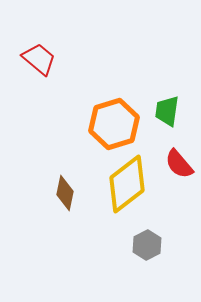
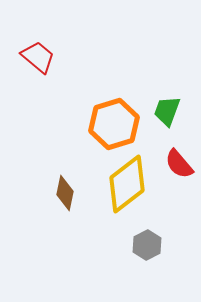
red trapezoid: moved 1 px left, 2 px up
green trapezoid: rotated 12 degrees clockwise
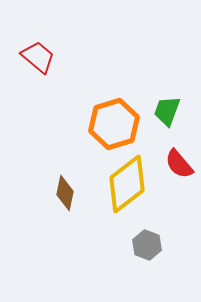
gray hexagon: rotated 12 degrees counterclockwise
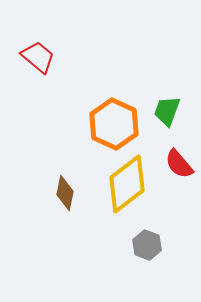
orange hexagon: rotated 18 degrees counterclockwise
